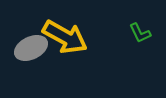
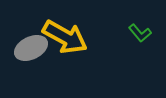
green L-shape: rotated 15 degrees counterclockwise
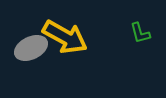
green L-shape: rotated 25 degrees clockwise
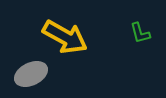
gray ellipse: moved 26 px down
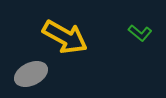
green L-shape: rotated 35 degrees counterclockwise
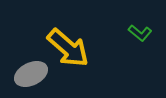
yellow arrow: moved 3 px right, 11 px down; rotated 12 degrees clockwise
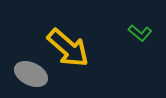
gray ellipse: rotated 52 degrees clockwise
